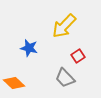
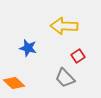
yellow arrow: rotated 48 degrees clockwise
blue star: moved 1 px left
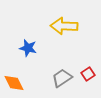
red square: moved 10 px right, 18 px down
gray trapezoid: moved 3 px left; rotated 100 degrees clockwise
orange diamond: rotated 20 degrees clockwise
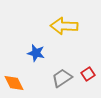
blue star: moved 8 px right, 5 px down
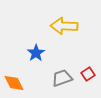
blue star: rotated 24 degrees clockwise
gray trapezoid: rotated 15 degrees clockwise
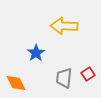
gray trapezoid: moved 2 px right; rotated 65 degrees counterclockwise
orange diamond: moved 2 px right
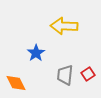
gray trapezoid: moved 1 px right, 3 px up
